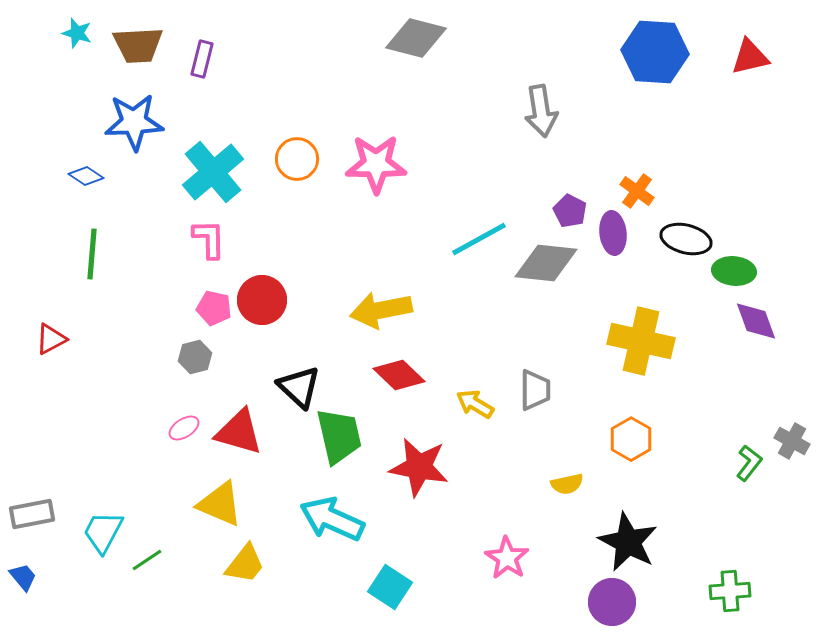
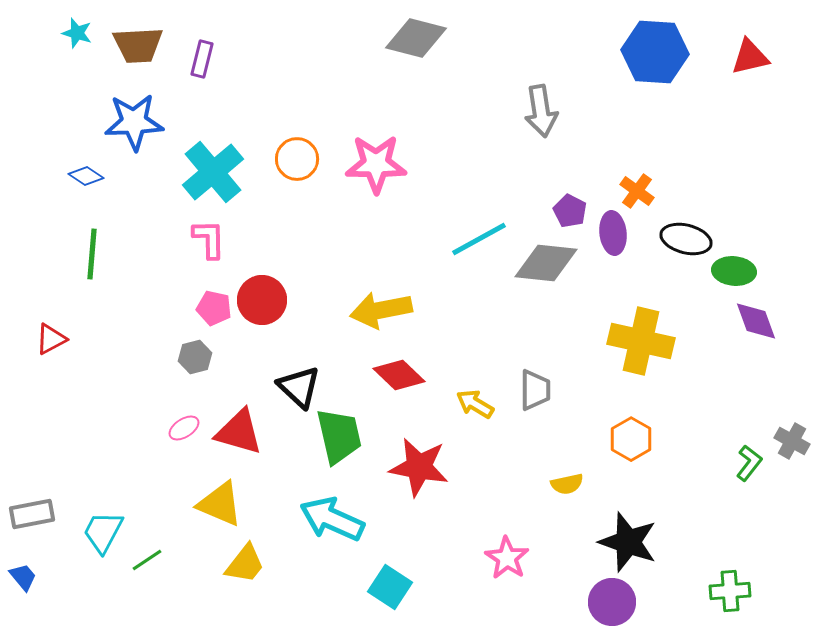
black star at (628, 542): rotated 8 degrees counterclockwise
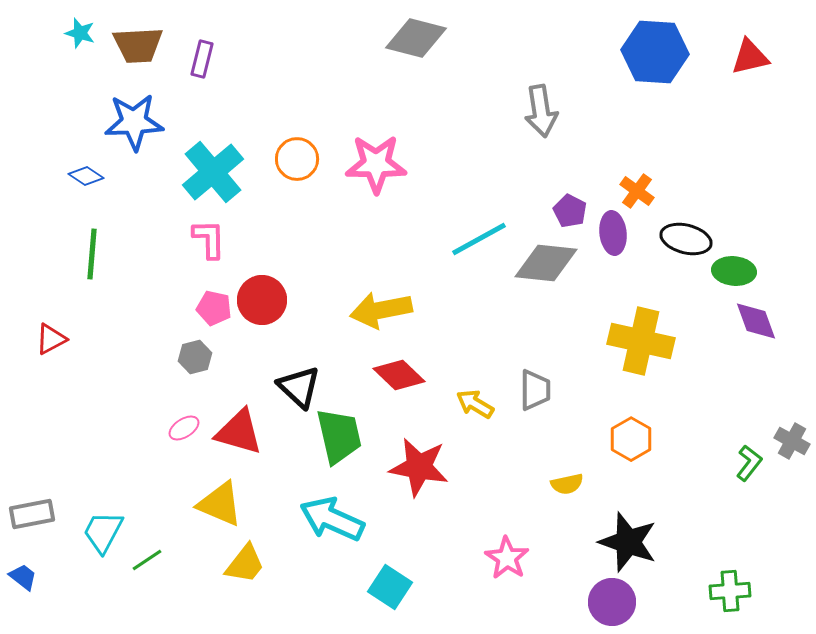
cyan star at (77, 33): moved 3 px right
blue trapezoid at (23, 577): rotated 12 degrees counterclockwise
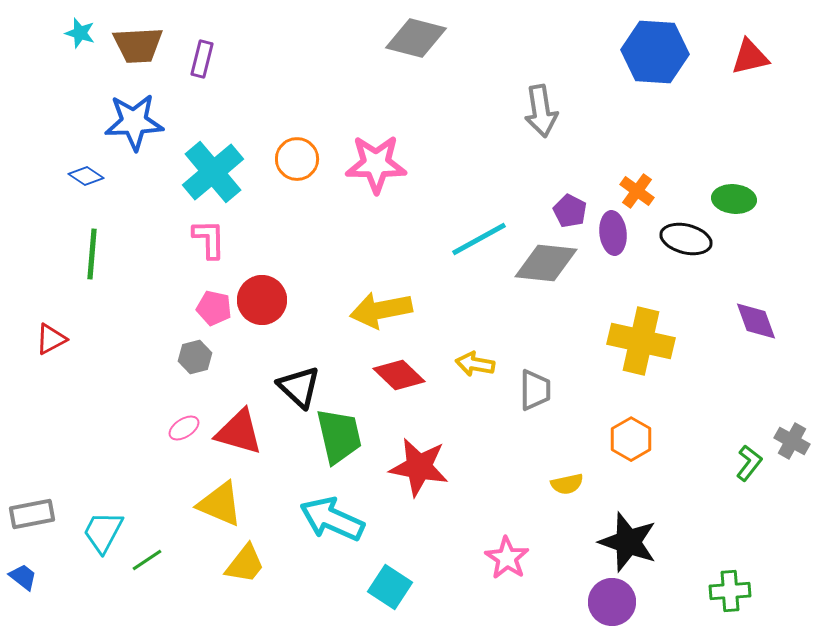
green ellipse at (734, 271): moved 72 px up
yellow arrow at (475, 404): moved 40 px up; rotated 21 degrees counterclockwise
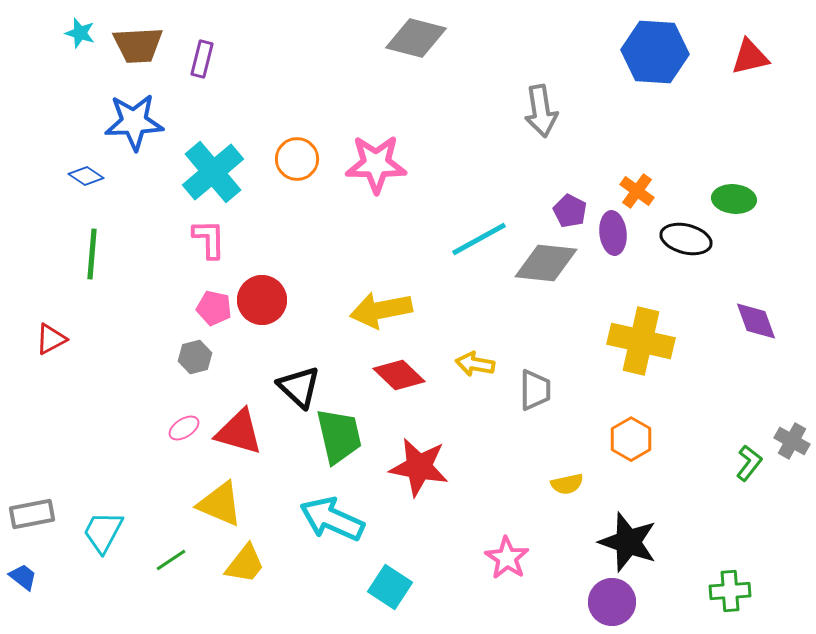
green line at (147, 560): moved 24 px right
